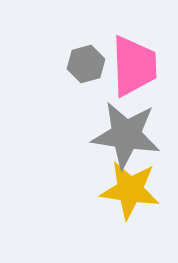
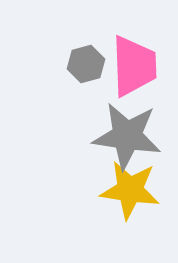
gray star: moved 1 px right, 1 px down
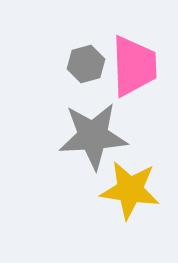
gray star: moved 34 px left; rotated 12 degrees counterclockwise
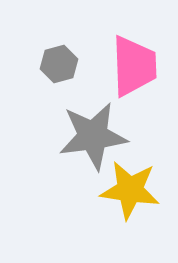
gray hexagon: moved 27 px left
gray star: rotated 4 degrees counterclockwise
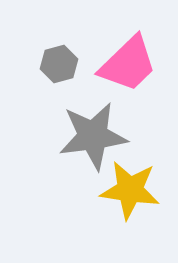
pink trapezoid: moved 6 px left, 2 px up; rotated 48 degrees clockwise
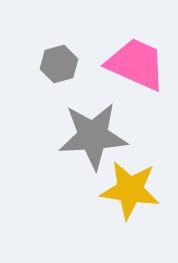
pink trapezoid: moved 8 px right; rotated 112 degrees counterclockwise
gray star: rotated 4 degrees clockwise
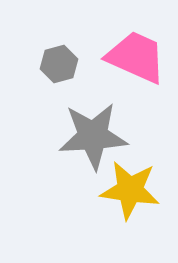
pink trapezoid: moved 7 px up
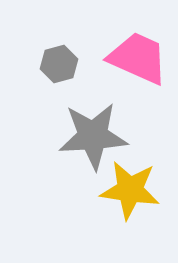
pink trapezoid: moved 2 px right, 1 px down
